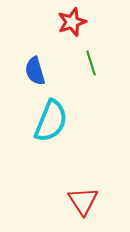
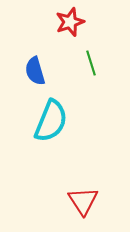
red star: moved 2 px left
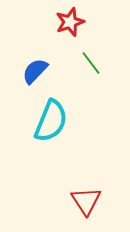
green line: rotated 20 degrees counterclockwise
blue semicircle: rotated 60 degrees clockwise
red triangle: moved 3 px right
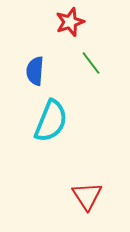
blue semicircle: rotated 40 degrees counterclockwise
red triangle: moved 1 px right, 5 px up
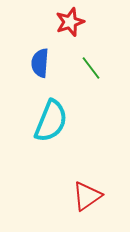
green line: moved 5 px down
blue semicircle: moved 5 px right, 8 px up
red triangle: rotated 28 degrees clockwise
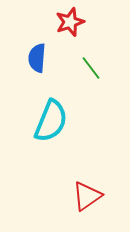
blue semicircle: moved 3 px left, 5 px up
